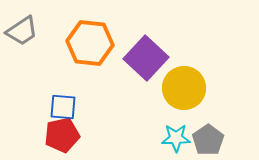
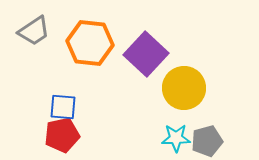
gray trapezoid: moved 12 px right
purple square: moved 4 px up
gray pentagon: moved 1 px left, 1 px down; rotated 20 degrees clockwise
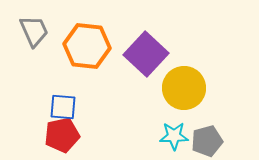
gray trapezoid: rotated 80 degrees counterclockwise
orange hexagon: moved 3 px left, 3 px down
cyan star: moved 2 px left, 2 px up
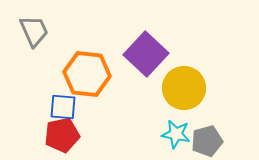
orange hexagon: moved 28 px down
cyan star: moved 2 px right, 2 px up; rotated 12 degrees clockwise
